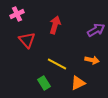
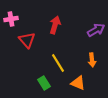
pink cross: moved 6 px left, 5 px down; rotated 16 degrees clockwise
orange arrow: rotated 72 degrees clockwise
yellow line: moved 1 px right, 1 px up; rotated 30 degrees clockwise
orange triangle: rotated 49 degrees clockwise
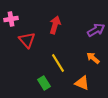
orange arrow: moved 1 px right, 2 px up; rotated 136 degrees clockwise
orange triangle: moved 4 px right
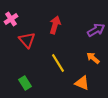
pink cross: rotated 24 degrees counterclockwise
green rectangle: moved 19 px left
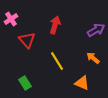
yellow line: moved 1 px left, 2 px up
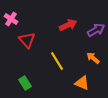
pink cross: rotated 24 degrees counterclockwise
red arrow: moved 13 px right; rotated 48 degrees clockwise
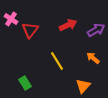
red triangle: moved 3 px right, 10 px up; rotated 18 degrees clockwise
orange triangle: moved 1 px right, 3 px down; rotated 49 degrees clockwise
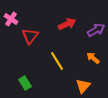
red arrow: moved 1 px left, 1 px up
red triangle: moved 6 px down
